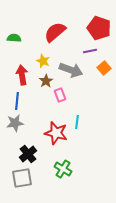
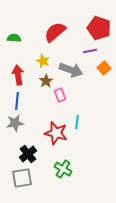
red arrow: moved 4 px left
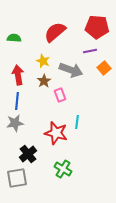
red pentagon: moved 2 px left, 1 px up; rotated 15 degrees counterclockwise
brown star: moved 2 px left
gray square: moved 5 px left
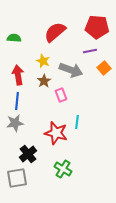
pink rectangle: moved 1 px right
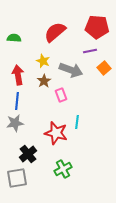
green cross: rotated 30 degrees clockwise
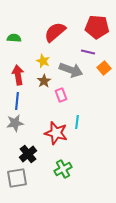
purple line: moved 2 px left, 1 px down; rotated 24 degrees clockwise
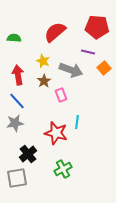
blue line: rotated 48 degrees counterclockwise
